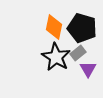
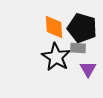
orange diamond: rotated 15 degrees counterclockwise
gray rectangle: moved 5 px up; rotated 42 degrees clockwise
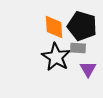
black pentagon: moved 2 px up
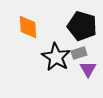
orange diamond: moved 26 px left
gray rectangle: moved 1 px right, 5 px down; rotated 21 degrees counterclockwise
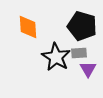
gray rectangle: rotated 14 degrees clockwise
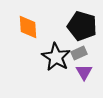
gray rectangle: rotated 21 degrees counterclockwise
purple triangle: moved 4 px left, 3 px down
